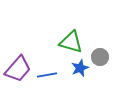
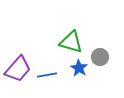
blue star: moved 1 px left; rotated 18 degrees counterclockwise
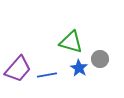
gray circle: moved 2 px down
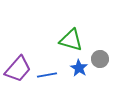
green triangle: moved 2 px up
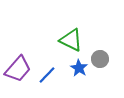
green triangle: rotated 10 degrees clockwise
blue line: rotated 36 degrees counterclockwise
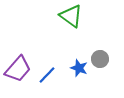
green triangle: moved 24 px up; rotated 10 degrees clockwise
blue star: rotated 12 degrees counterclockwise
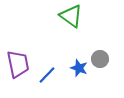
purple trapezoid: moved 5 px up; rotated 52 degrees counterclockwise
